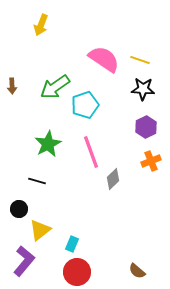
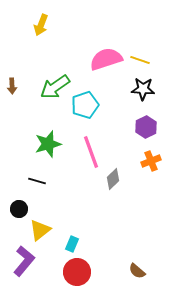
pink semicircle: moved 2 px right; rotated 52 degrees counterclockwise
green star: rotated 12 degrees clockwise
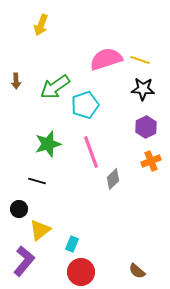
brown arrow: moved 4 px right, 5 px up
red circle: moved 4 px right
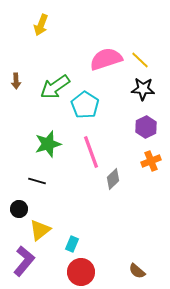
yellow line: rotated 24 degrees clockwise
cyan pentagon: rotated 20 degrees counterclockwise
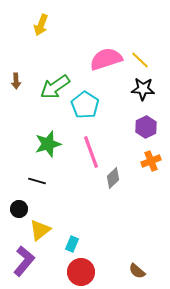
gray diamond: moved 1 px up
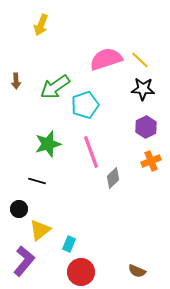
cyan pentagon: rotated 20 degrees clockwise
cyan rectangle: moved 3 px left
brown semicircle: rotated 18 degrees counterclockwise
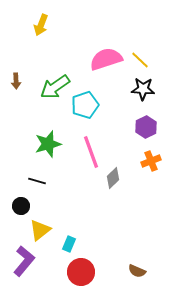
black circle: moved 2 px right, 3 px up
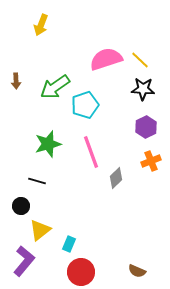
gray diamond: moved 3 px right
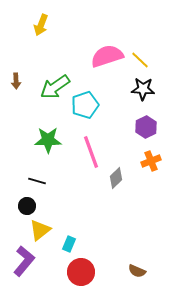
pink semicircle: moved 1 px right, 3 px up
green star: moved 4 px up; rotated 16 degrees clockwise
black circle: moved 6 px right
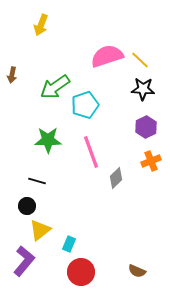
brown arrow: moved 4 px left, 6 px up; rotated 14 degrees clockwise
